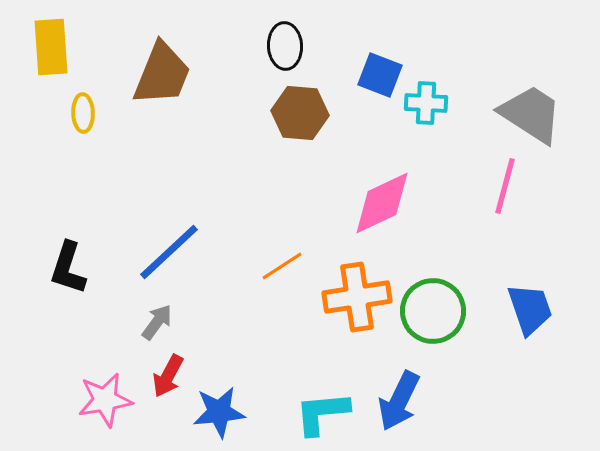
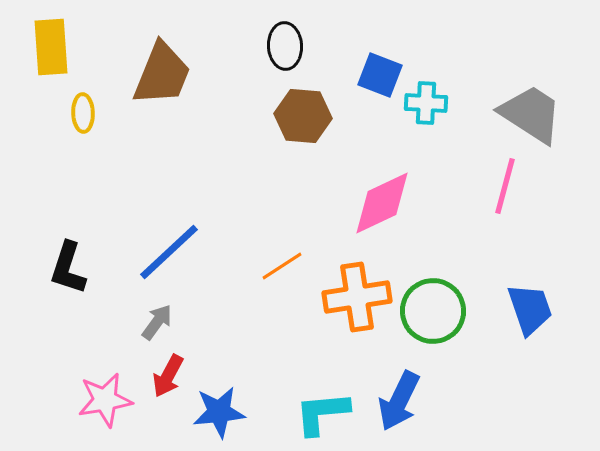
brown hexagon: moved 3 px right, 3 px down
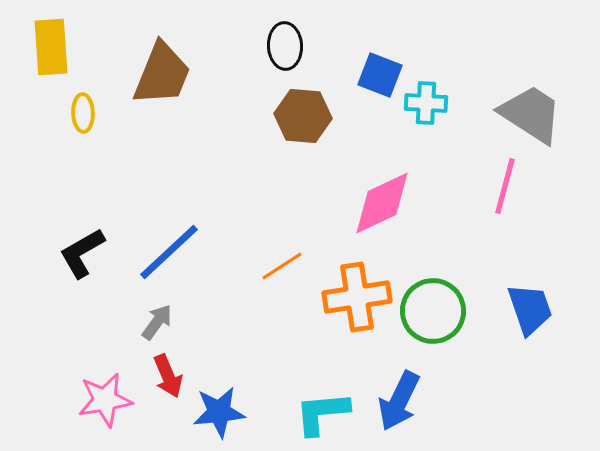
black L-shape: moved 14 px right, 15 px up; rotated 42 degrees clockwise
red arrow: rotated 51 degrees counterclockwise
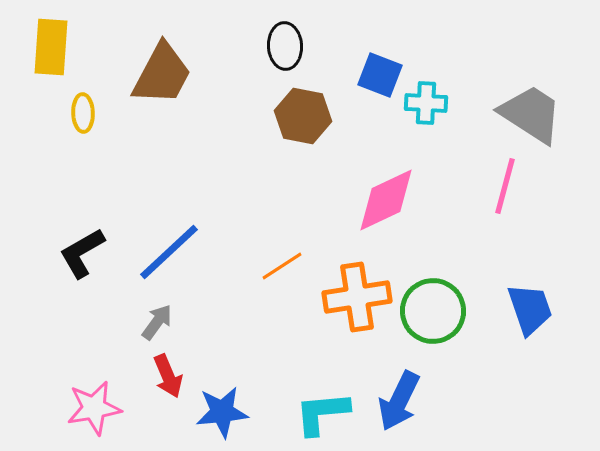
yellow rectangle: rotated 8 degrees clockwise
brown trapezoid: rotated 6 degrees clockwise
brown hexagon: rotated 6 degrees clockwise
pink diamond: moved 4 px right, 3 px up
pink star: moved 11 px left, 8 px down
blue star: moved 3 px right
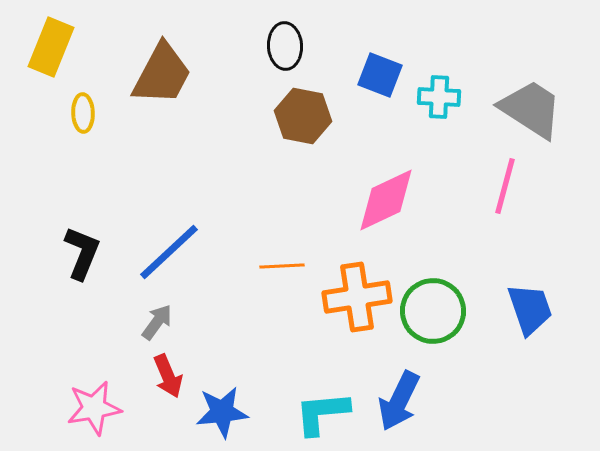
yellow rectangle: rotated 18 degrees clockwise
cyan cross: moved 13 px right, 6 px up
gray trapezoid: moved 5 px up
black L-shape: rotated 142 degrees clockwise
orange line: rotated 30 degrees clockwise
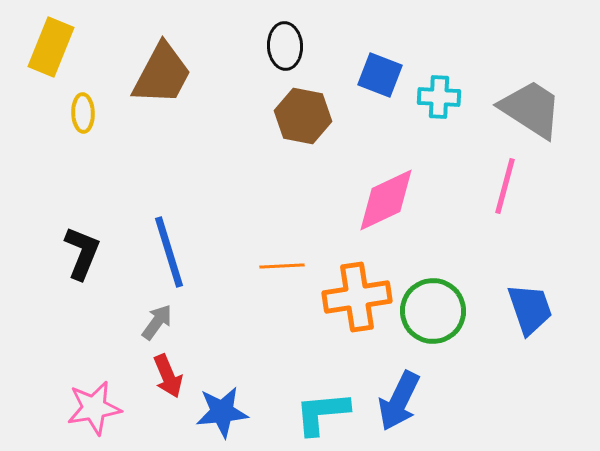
blue line: rotated 64 degrees counterclockwise
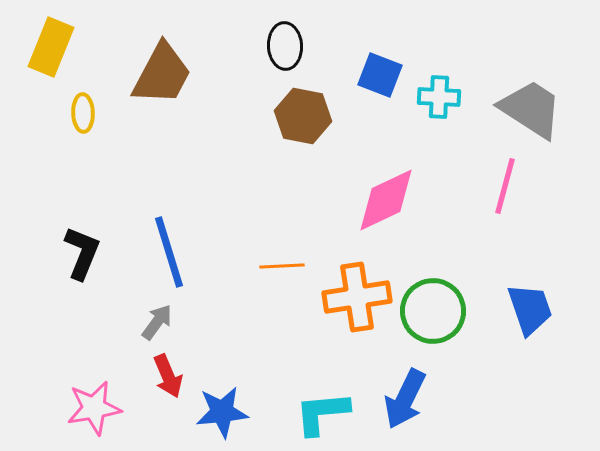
blue arrow: moved 6 px right, 2 px up
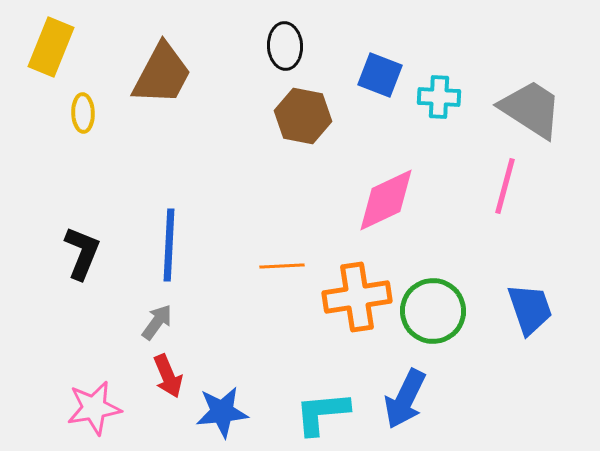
blue line: moved 7 px up; rotated 20 degrees clockwise
